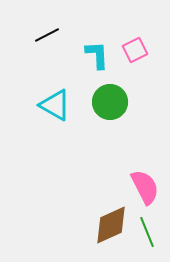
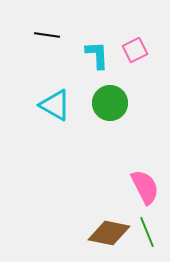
black line: rotated 35 degrees clockwise
green circle: moved 1 px down
brown diamond: moved 2 px left, 8 px down; rotated 36 degrees clockwise
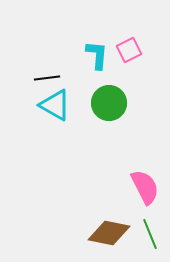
black line: moved 43 px down; rotated 15 degrees counterclockwise
pink square: moved 6 px left
cyan L-shape: rotated 8 degrees clockwise
green circle: moved 1 px left
green line: moved 3 px right, 2 px down
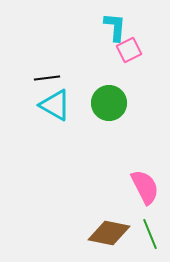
cyan L-shape: moved 18 px right, 28 px up
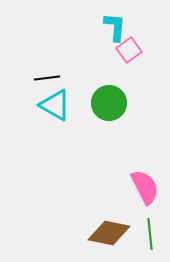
pink square: rotated 10 degrees counterclockwise
green line: rotated 16 degrees clockwise
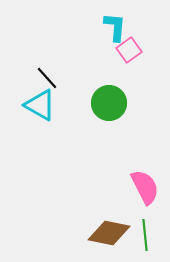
black line: rotated 55 degrees clockwise
cyan triangle: moved 15 px left
green line: moved 5 px left, 1 px down
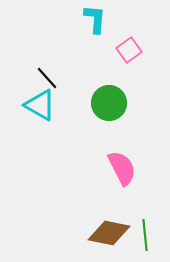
cyan L-shape: moved 20 px left, 8 px up
pink semicircle: moved 23 px left, 19 px up
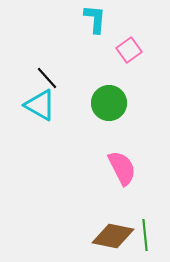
brown diamond: moved 4 px right, 3 px down
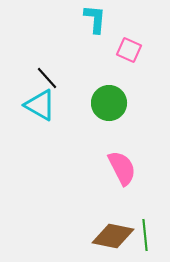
pink square: rotated 30 degrees counterclockwise
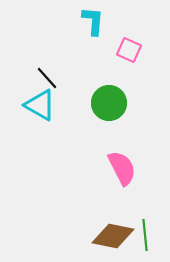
cyan L-shape: moved 2 px left, 2 px down
